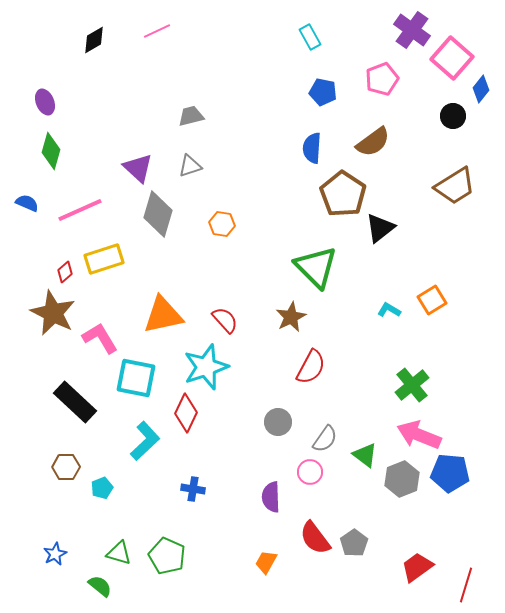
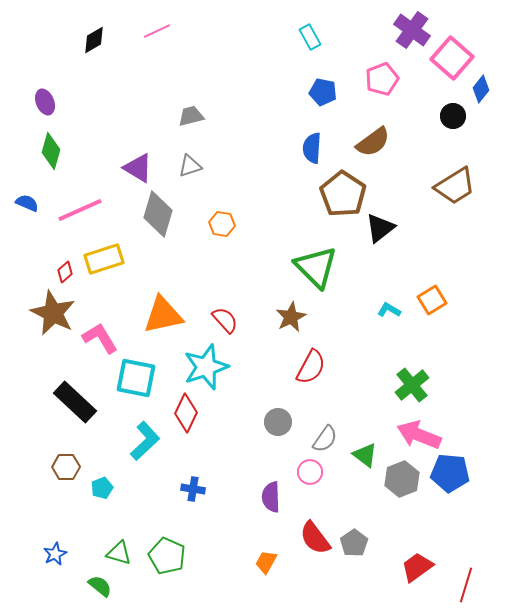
purple triangle at (138, 168): rotated 12 degrees counterclockwise
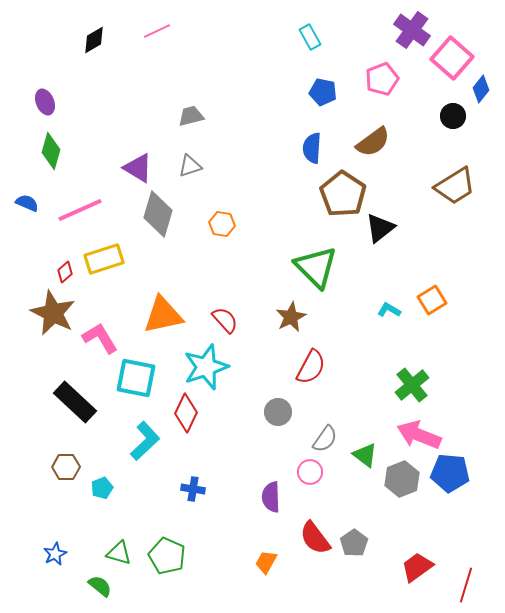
gray circle at (278, 422): moved 10 px up
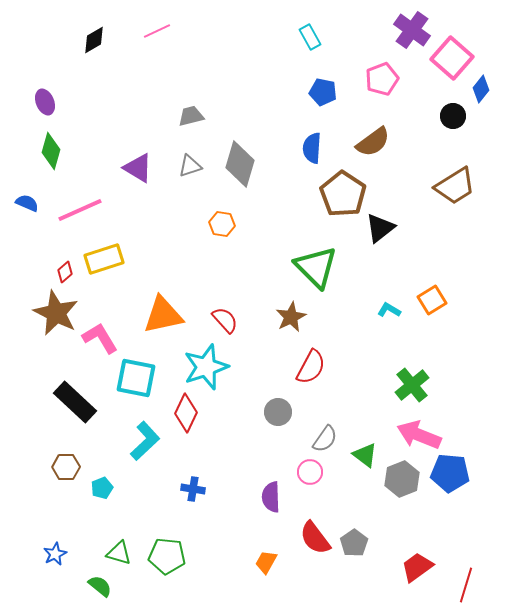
gray diamond at (158, 214): moved 82 px right, 50 px up
brown star at (53, 313): moved 3 px right
green pentagon at (167, 556): rotated 18 degrees counterclockwise
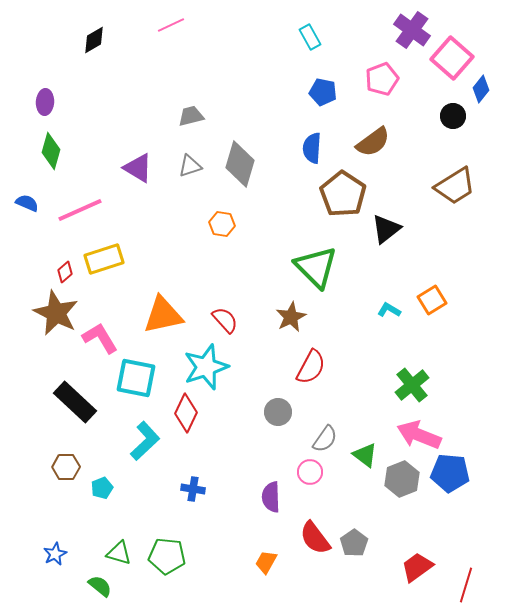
pink line at (157, 31): moved 14 px right, 6 px up
purple ellipse at (45, 102): rotated 25 degrees clockwise
black triangle at (380, 228): moved 6 px right, 1 px down
